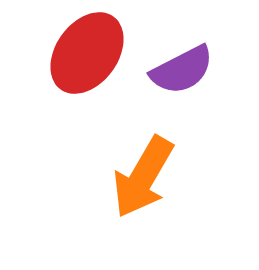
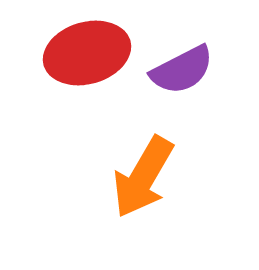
red ellipse: rotated 38 degrees clockwise
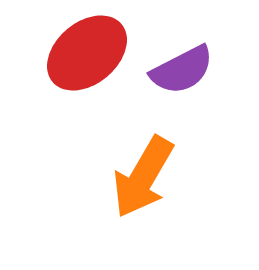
red ellipse: rotated 24 degrees counterclockwise
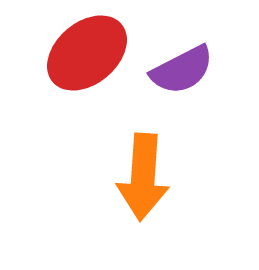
orange arrow: rotated 26 degrees counterclockwise
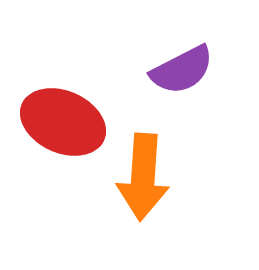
red ellipse: moved 24 px left, 69 px down; rotated 64 degrees clockwise
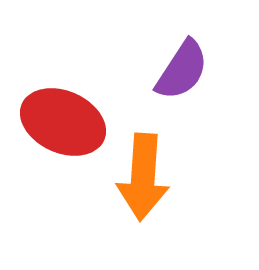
purple semicircle: rotated 30 degrees counterclockwise
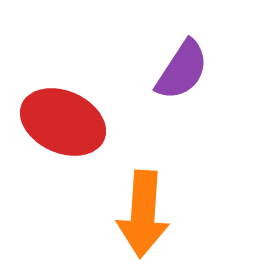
orange arrow: moved 37 px down
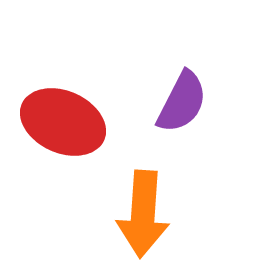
purple semicircle: moved 32 px down; rotated 6 degrees counterclockwise
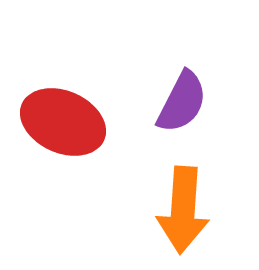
orange arrow: moved 40 px right, 4 px up
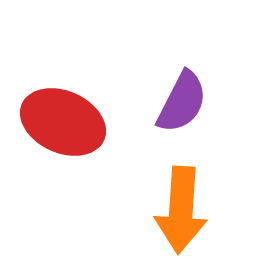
orange arrow: moved 2 px left
